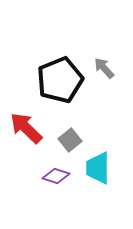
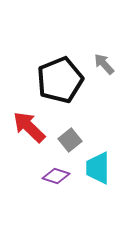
gray arrow: moved 4 px up
red arrow: moved 3 px right, 1 px up
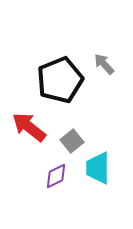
red arrow: rotated 6 degrees counterclockwise
gray square: moved 2 px right, 1 px down
purple diamond: rotated 44 degrees counterclockwise
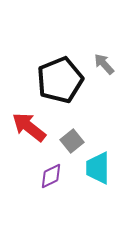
purple diamond: moved 5 px left
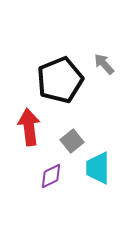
red arrow: rotated 45 degrees clockwise
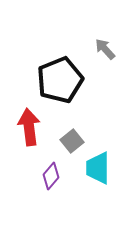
gray arrow: moved 1 px right, 15 px up
purple diamond: rotated 24 degrees counterclockwise
